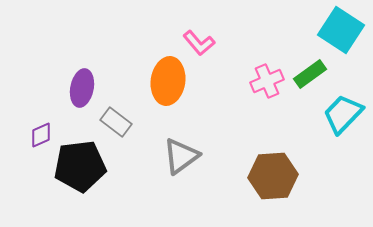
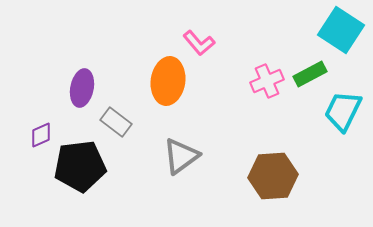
green rectangle: rotated 8 degrees clockwise
cyan trapezoid: moved 3 px up; rotated 18 degrees counterclockwise
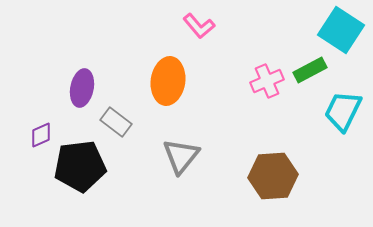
pink L-shape: moved 17 px up
green rectangle: moved 4 px up
gray triangle: rotated 15 degrees counterclockwise
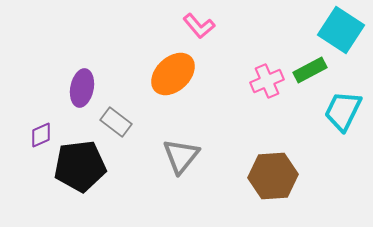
orange ellipse: moved 5 px right, 7 px up; rotated 39 degrees clockwise
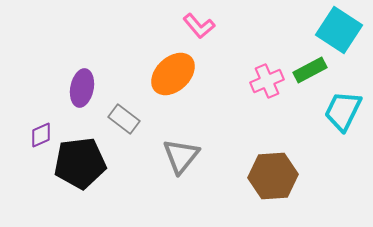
cyan square: moved 2 px left
gray rectangle: moved 8 px right, 3 px up
black pentagon: moved 3 px up
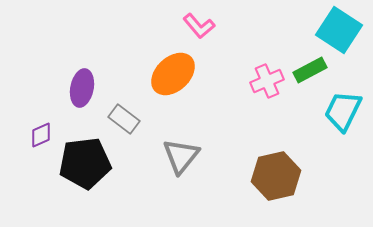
black pentagon: moved 5 px right
brown hexagon: moved 3 px right; rotated 9 degrees counterclockwise
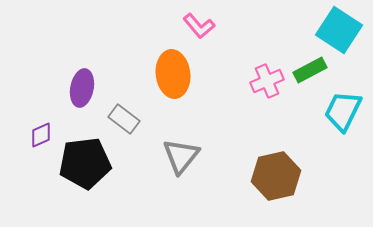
orange ellipse: rotated 54 degrees counterclockwise
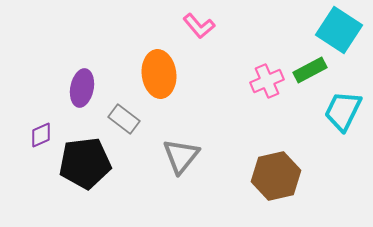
orange ellipse: moved 14 px left
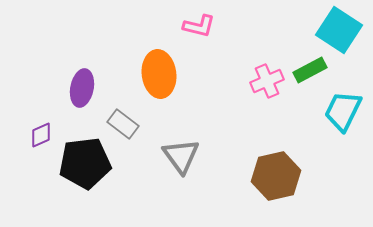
pink L-shape: rotated 36 degrees counterclockwise
gray rectangle: moved 1 px left, 5 px down
gray triangle: rotated 15 degrees counterclockwise
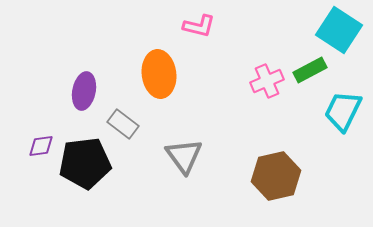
purple ellipse: moved 2 px right, 3 px down
purple diamond: moved 11 px down; rotated 16 degrees clockwise
gray triangle: moved 3 px right
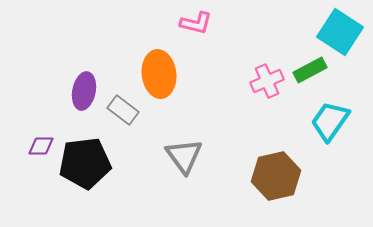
pink L-shape: moved 3 px left, 3 px up
cyan square: moved 1 px right, 2 px down
cyan trapezoid: moved 13 px left, 10 px down; rotated 9 degrees clockwise
gray rectangle: moved 14 px up
purple diamond: rotated 8 degrees clockwise
